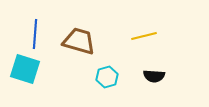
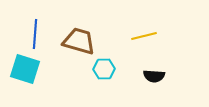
cyan hexagon: moved 3 px left, 8 px up; rotated 15 degrees clockwise
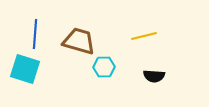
cyan hexagon: moved 2 px up
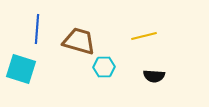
blue line: moved 2 px right, 5 px up
cyan square: moved 4 px left
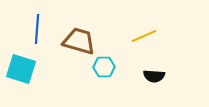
yellow line: rotated 10 degrees counterclockwise
